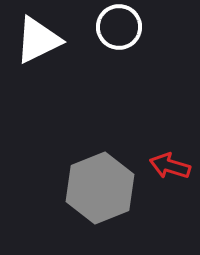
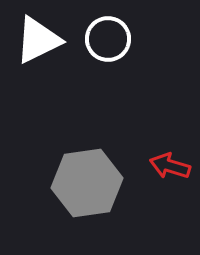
white circle: moved 11 px left, 12 px down
gray hexagon: moved 13 px left, 5 px up; rotated 14 degrees clockwise
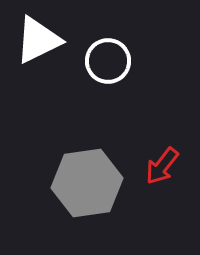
white circle: moved 22 px down
red arrow: moved 8 px left; rotated 69 degrees counterclockwise
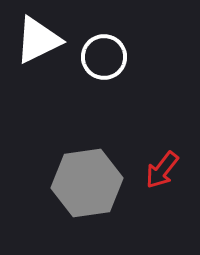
white circle: moved 4 px left, 4 px up
red arrow: moved 4 px down
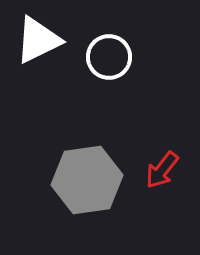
white circle: moved 5 px right
gray hexagon: moved 3 px up
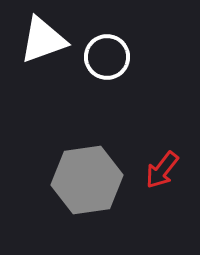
white triangle: moved 5 px right; rotated 6 degrees clockwise
white circle: moved 2 px left
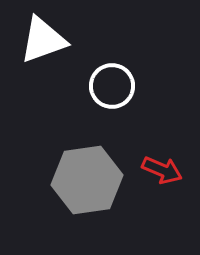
white circle: moved 5 px right, 29 px down
red arrow: rotated 105 degrees counterclockwise
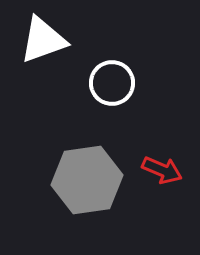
white circle: moved 3 px up
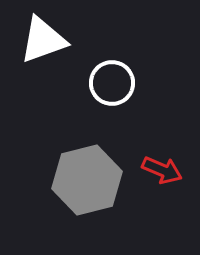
gray hexagon: rotated 6 degrees counterclockwise
